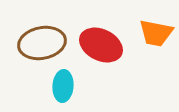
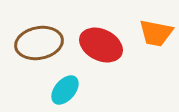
brown ellipse: moved 3 px left
cyan ellipse: moved 2 px right, 4 px down; rotated 36 degrees clockwise
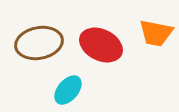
cyan ellipse: moved 3 px right
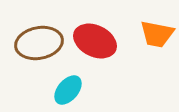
orange trapezoid: moved 1 px right, 1 px down
red ellipse: moved 6 px left, 4 px up
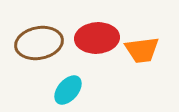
orange trapezoid: moved 15 px left, 16 px down; rotated 18 degrees counterclockwise
red ellipse: moved 2 px right, 3 px up; rotated 30 degrees counterclockwise
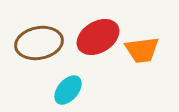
red ellipse: moved 1 px right, 1 px up; rotated 27 degrees counterclockwise
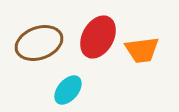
red ellipse: rotated 30 degrees counterclockwise
brown ellipse: rotated 9 degrees counterclockwise
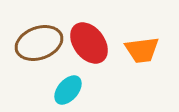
red ellipse: moved 9 px left, 6 px down; rotated 66 degrees counterclockwise
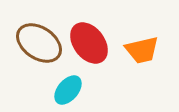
brown ellipse: rotated 54 degrees clockwise
orange trapezoid: rotated 6 degrees counterclockwise
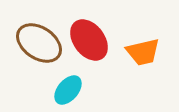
red ellipse: moved 3 px up
orange trapezoid: moved 1 px right, 2 px down
